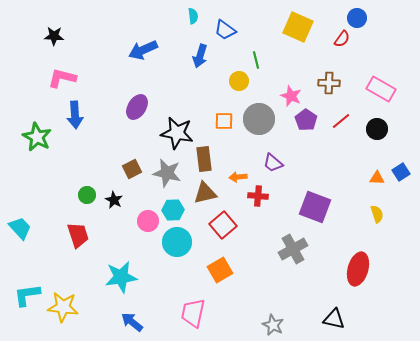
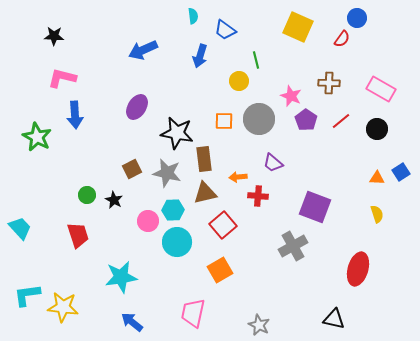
gray cross at (293, 249): moved 3 px up
gray star at (273, 325): moved 14 px left
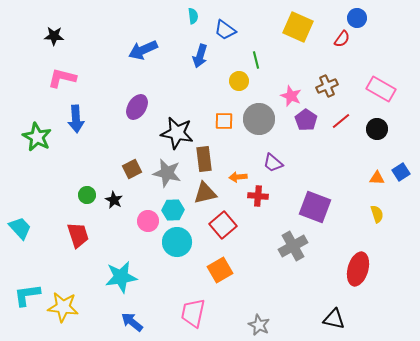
brown cross at (329, 83): moved 2 px left, 3 px down; rotated 25 degrees counterclockwise
blue arrow at (75, 115): moved 1 px right, 4 px down
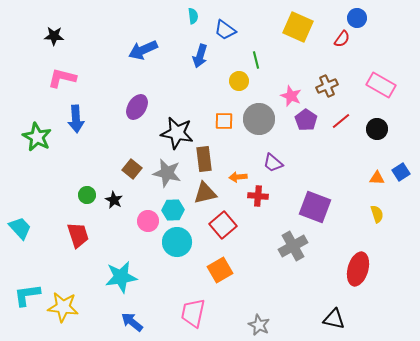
pink rectangle at (381, 89): moved 4 px up
brown square at (132, 169): rotated 24 degrees counterclockwise
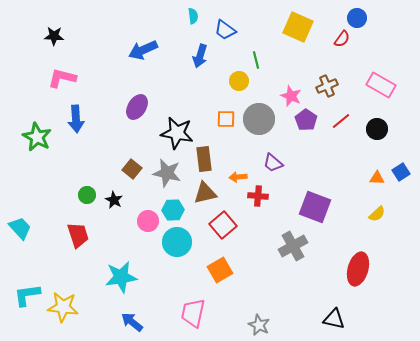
orange square at (224, 121): moved 2 px right, 2 px up
yellow semicircle at (377, 214): rotated 66 degrees clockwise
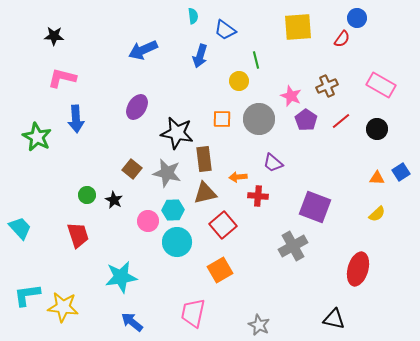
yellow square at (298, 27): rotated 28 degrees counterclockwise
orange square at (226, 119): moved 4 px left
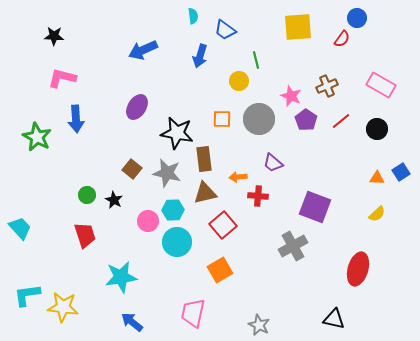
red trapezoid at (78, 235): moved 7 px right
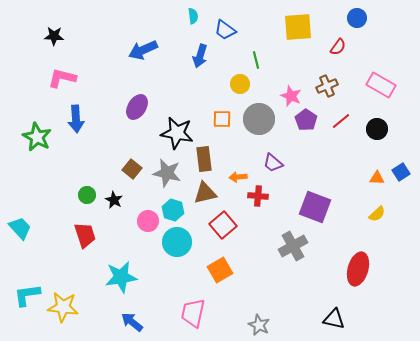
red semicircle at (342, 39): moved 4 px left, 8 px down
yellow circle at (239, 81): moved 1 px right, 3 px down
cyan hexagon at (173, 210): rotated 20 degrees clockwise
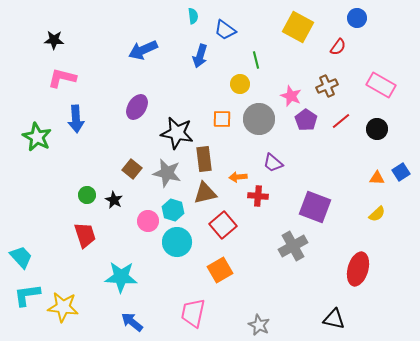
yellow square at (298, 27): rotated 32 degrees clockwise
black star at (54, 36): moved 4 px down
cyan trapezoid at (20, 228): moved 1 px right, 29 px down
cyan star at (121, 277): rotated 12 degrees clockwise
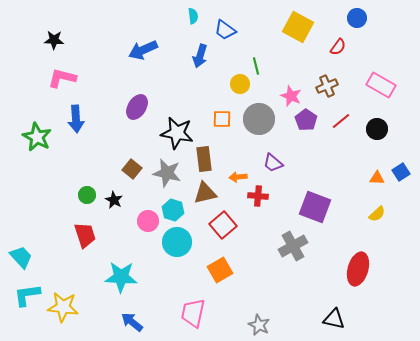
green line at (256, 60): moved 6 px down
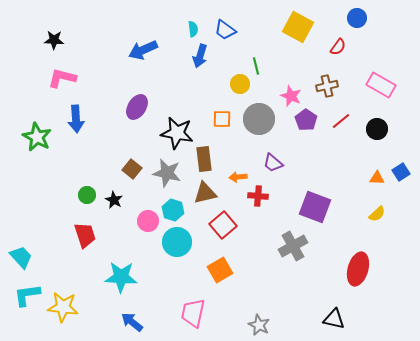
cyan semicircle at (193, 16): moved 13 px down
brown cross at (327, 86): rotated 10 degrees clockwise
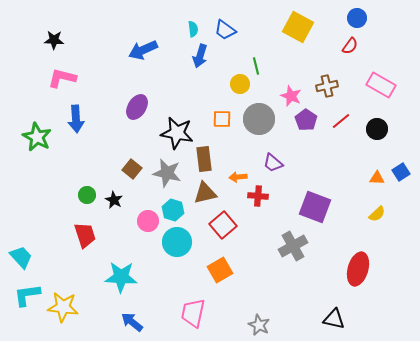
red semicircle at (338, 47): moved 12 px right, 1 px up
